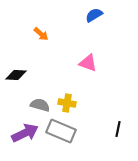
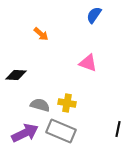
blue semicircle: rotated 24 degrees counterclockwise
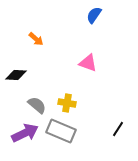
orange arrow: moved 5 px left, 5 px down
gray semicircle: moved 3 px left; rotated 24 degrees clockwise
black line: rotated 21 degrees clockwise
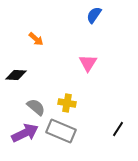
pink triangle: rotated 42 degrees clockwise
gray semicircle: moved 1 px left, 2 px down
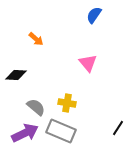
pink triangle: rotated 12 degrees counterclockwise
black line: moved 1 px up
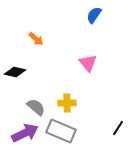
black diamond: moved 1 px left, 3 px up; rotated 10 degrees clockwise
yellow cross: rotated 12 degrees counterclockwise
